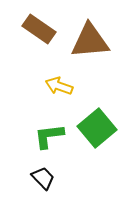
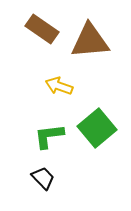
brown rectangle: moved 3 px right
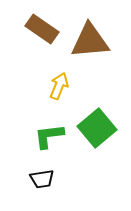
yellow arrow: rotated 92 degrees clockwise
black trapezoid: moved 1 px left, 1 px down; rotated 125 degrees clockwise
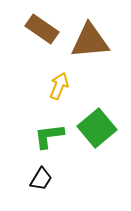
black trapezoid: moved 1 px left; rotated 50 degrees counterclockwise
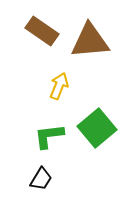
brown rectangle: moved 2 px down
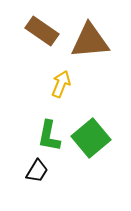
yellow arrow: moved 2 px right, 2 px up
green square: moved 6 px left, 10 px down
green L-shape: rotated 72 degrees counterclockwise
black trapezoid: moved 4 px left, 8 px up
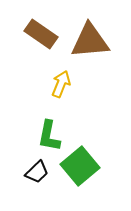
brown rectangle: moved 1 px left, 3 px down
green square: moved 11 px left, 28 px down
black trapezoid: moved 1 px down; rotated 15 degrees clockwise
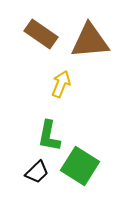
green square: rotated 18 degrees counterclockwise
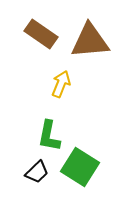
green square: moved 1 px down
